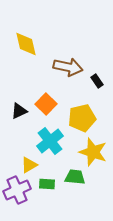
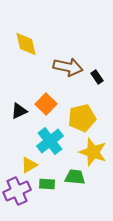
black rectangle: moved 4 px up
purple cross: moved 1 px down
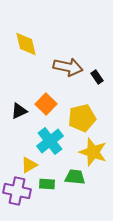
purple cross: rotated 36 degrees clockwise
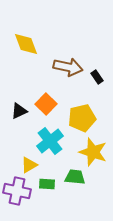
yellow diamond: rotated 8 degrees counterclockwise
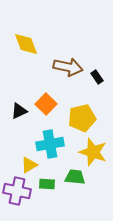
cyan cross: moved 3 px down; rotated 28 degrees clockwise
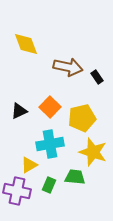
orange square: moved 4 px right, 3 px down
green rectangle: moved 2 px right, 1 px down; rotated 70 degrees counterclockwise
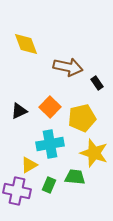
black rectangle: moved 6 px down
yellow star: moved 1 px right, 1 px down
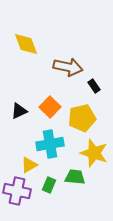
black rectangle: moved 3 px left, 3 px down
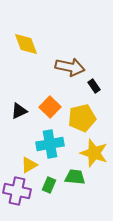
brown arrow: moved 2 px right
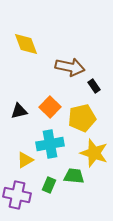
black triangle: rotated 12 degrees clockwise
yellow triangle: moved 4 px left, 5 px up
green trapezoid: moved 1 px left, 1 px up
purple cross: moved 4 px down
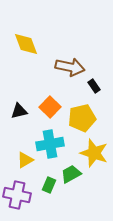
green trapezoid: moved 3 px left, 2 px up; rotated 35 degrees counterclockwise
